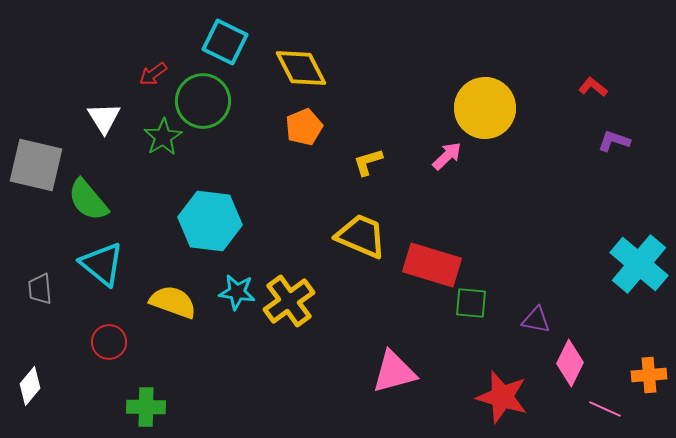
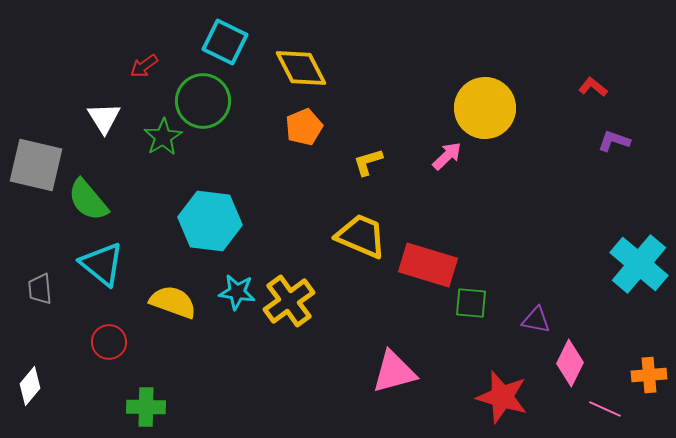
red arrow: moved 9 px left, 8 px up
red rectangle: moved 4 px left
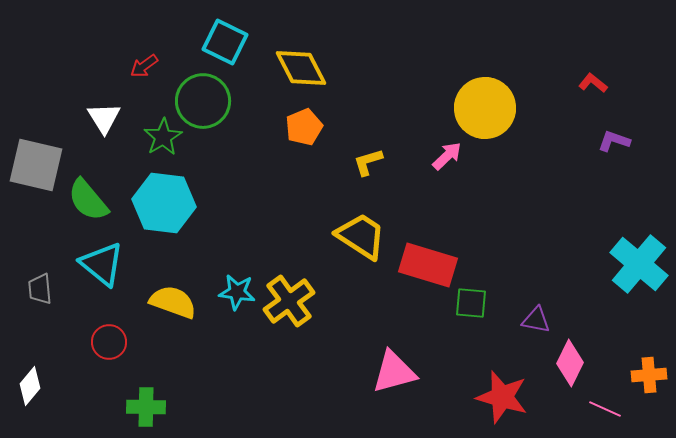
red L-shape: moved 4 px up
cyan hexagon: moved 46 px left, 18 px up
yellow trapezoid: rotated 10 degrees clockwise
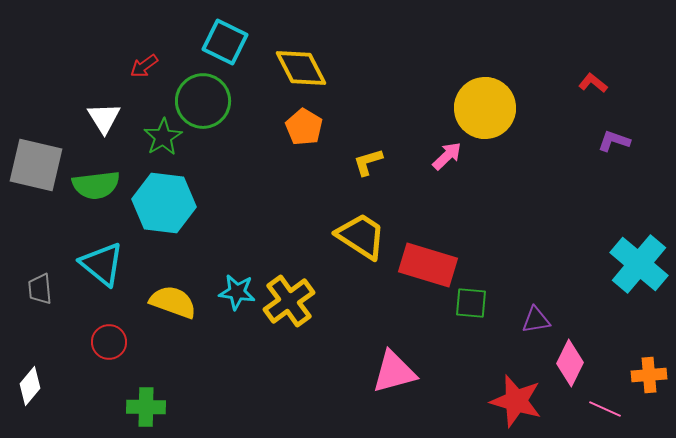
orange pentagon: rotated 18 degrees counterclockwise
green semicircle: moved 8 px right, 15 px up; rotated 57 degrees counterclockwise
purple triangle: rotated 20 degrees counterclockwise
red star: moved 14 px right, 4 px down
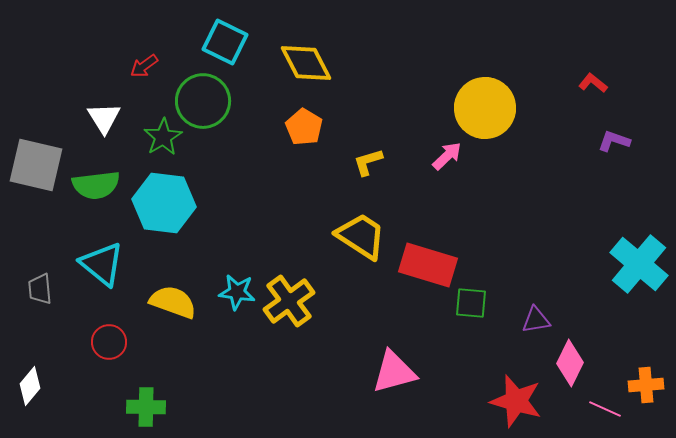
yellow diamond: moved 5 px right, 5 px up
orange cross: moved 3 px left, 10 px down
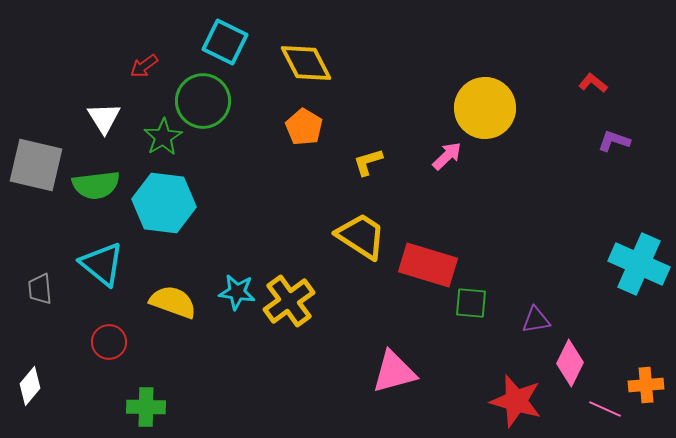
cyan cross: rotated 16 degrees counterclockwise
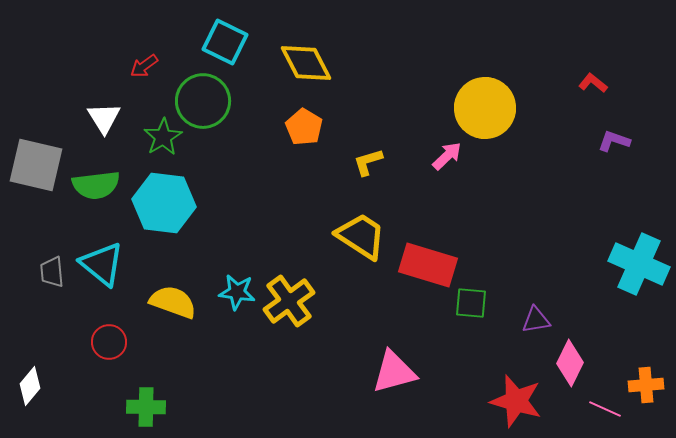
gray trapezoid: moved 12 px right, 17 px up
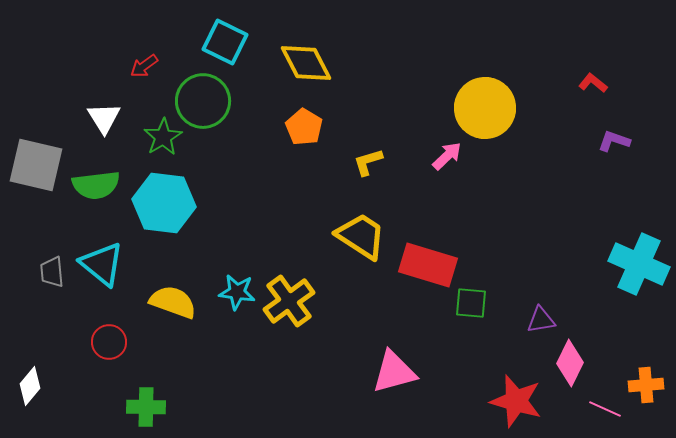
purple triangle: moved 5 px right
